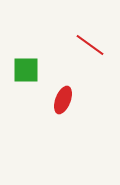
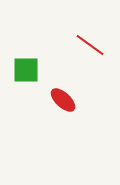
red ellipse: rotated 68 degrees counterclockwise
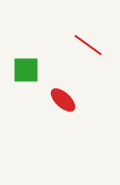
red line: moved 2 px left
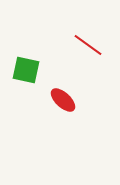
green square: rotated 12 degrees clockwise
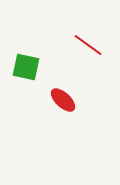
green square: moved 3 px up
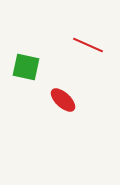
red line: rotated 12 degrees counterclockwise
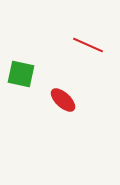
green square: moved 5 px left, 7 px down
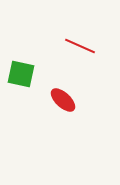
red line: moved 8 px left, 1 px down
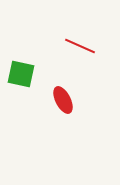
red ellipse: rotated 20 degrees clockwise
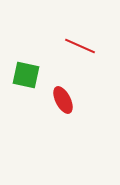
green square: moved 5 px right, 1 px down
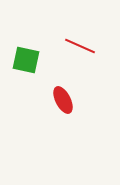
green square: moved 15 px up
